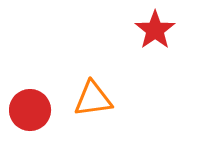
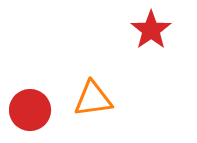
red star: moved 4 px left
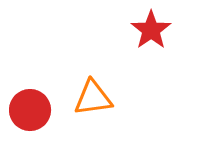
orange triangle: moved 1 px up
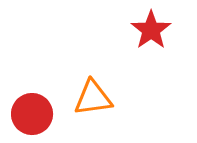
red circle: moved 2 px right, 4 px down
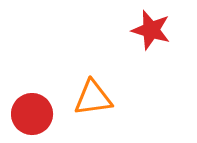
red star: rotated 21 degrees counterclockwise
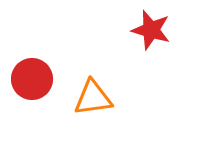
red circle: moved 35 px up
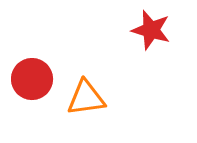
orange triangle: moved 7 px left
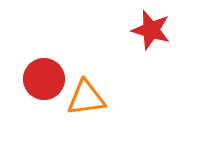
red circle: moved 12 px right
